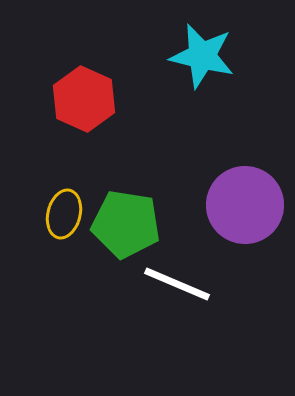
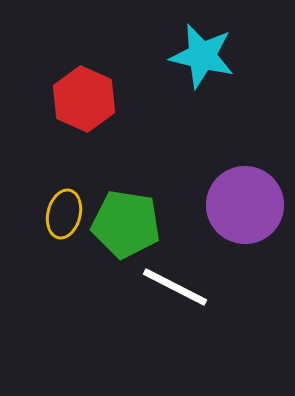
white line: moved 2 px left, 3 px down; rotated 4 degrees clockwise
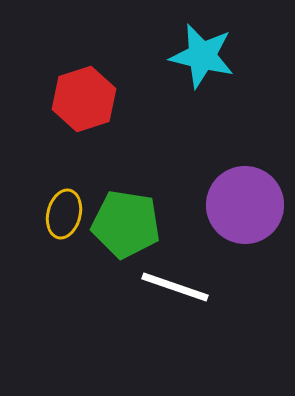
red hexagon: rotated 18 degrees clockwise
white line: rotated 8 degrees counterclockwise
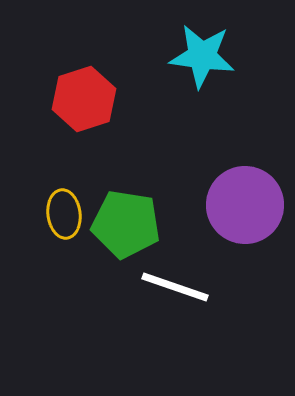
cyan star: rotated 6 degrees counterclockwise
yellow ellipse: rotated 21 degrees counterclockwise
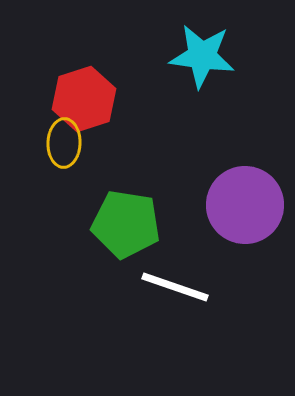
yellow ellipse: moved 71 px up; rotated 9 degrees clockwise
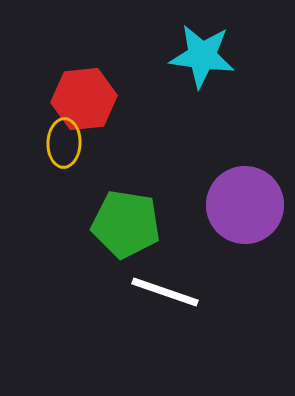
red hexagon: rotated 12 degrees clockwise
white line: moved 10 px left, 5 px down
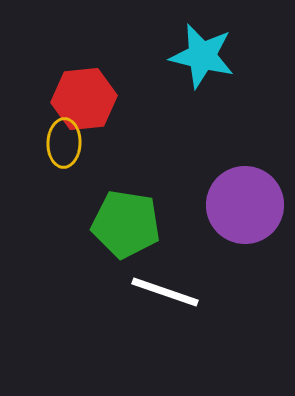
cyan star: rotated 6 degrees clockwise
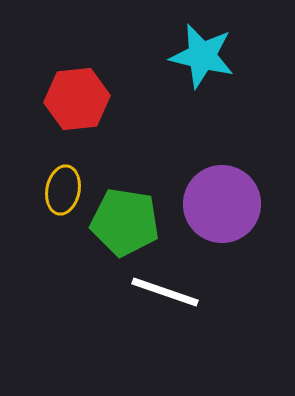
red hexagon: moved 7 px left
yellow ellipse: moved 1 px left, 47 px down; rotated 9 degrees clockwise
purple circle: moved 23 px left, 1 px up
green pentagon: moved 1 px left, 2 px up
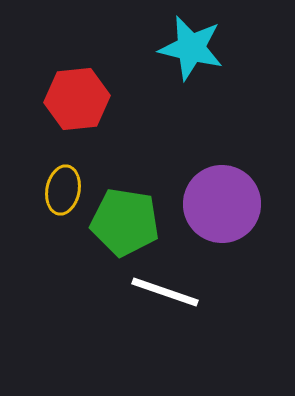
cyan star: moved 11 px left, 8 px up
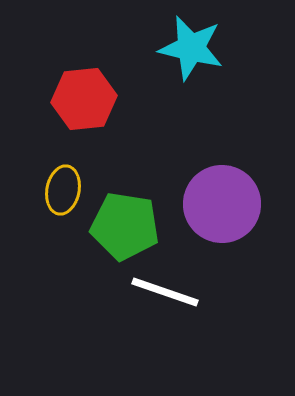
red hexagon: moved 7 px right
green pentagon: moved 4 px down
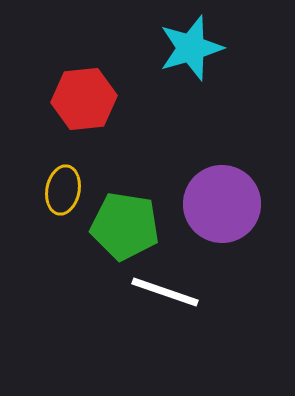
cyan star: rotated 30 degrees counterclockwise
